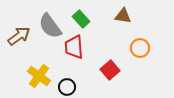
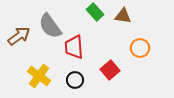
green rectangle: moved 14 px right, 7 px up
black circle: moved 8 px right, 7 px up
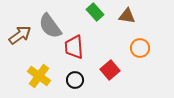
brown triangle: moved 4 px right
brown arrow: moved 1 px right, 1 px up
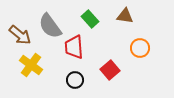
green rectangle: moved 5 px left, 7 px down
brown triangle: moved 2 px left
brown arrow: rotated 75 degrees clockwise
yellow cross: moved 8 px left, 11 px up
